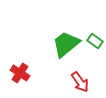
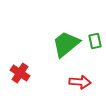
green rectangle: rotated 42 degrees clockwise
red arrow: rotated 50 degrees counterclockwise
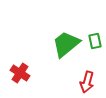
red arrow: moved 7 px right; rotated 100 degrees clockwise
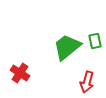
green trapezoid: moved 1 px right, 3 px down
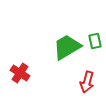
green trapezoid: rotated 8 degrees clockwise
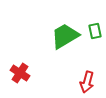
green rectangle: moved 10 px up
green trapezoid: moved 2 px left, 11 px up
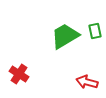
red cross: moved 1 px left, 1 px down
red arrow: rotated 90 degrees clockwise
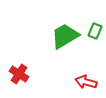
green rectangle: rotated 35 degrees clockwise
red arrow: moved 1 px left
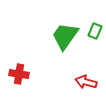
green trapezoid: rotated 24 degrees counterclockwise
red cross: rotated 24 degrees counterclockwise
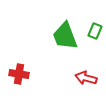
green trapezoid: rotated 56 degrees counterclockwise
red arrow: moved 4 px up
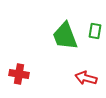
green rectangle: rotated 14 degrees counterclockwise
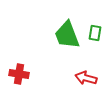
green rectangle: moved 2 px down
green trapezoid: moved 2 px right, 1 px up
